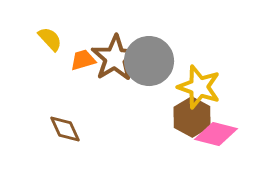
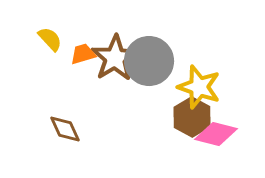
orange trapezoid: moved 6 px up
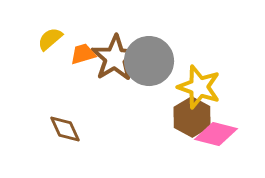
yellow semicircle: rotated 88 degrees counterclockwise
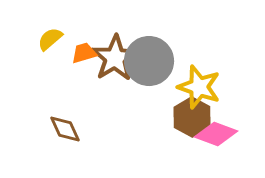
orange trapezoid: moved 1 px right, 1 px up
pink diamond: rotated 6 degrees clockwise
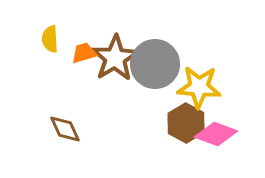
yellow semicircle: rotated 52 degrees counterclockwise
gray circle: moved 6 px right, 3 px down
yellow star: rotated 15 degrees counterclockwise
brown hexagon: moved 6 px left, 6 px down
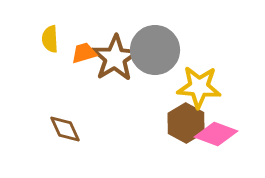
gray circle: moved 14 px up
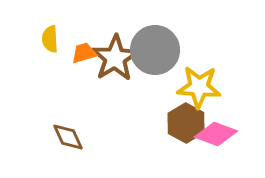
brown diamond: moved 3 px right, 8 px down
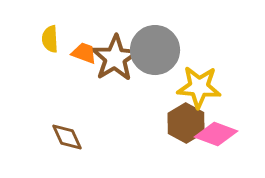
orange trapezoid: rotated 36 degrees clockwise
brown diamond: moved 1 px left
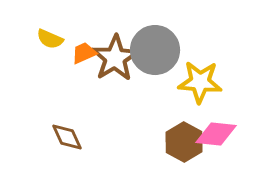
yellow semicircle: rotated 64 degrees counterclockwise
orange trapezoid: rotated 44 degrees counterclockwise
yellow star: moved 1 px right, 5 px up
brown hexagon: moved 2 px left, 19 px down
pink diamond: rotated 15 degrees counterclockwise
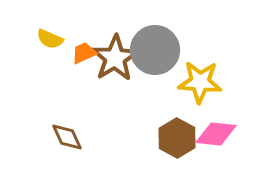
brown hexagon: moved 7 px left, 4 px up
